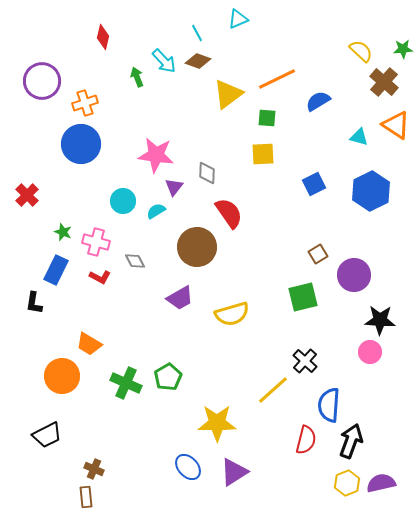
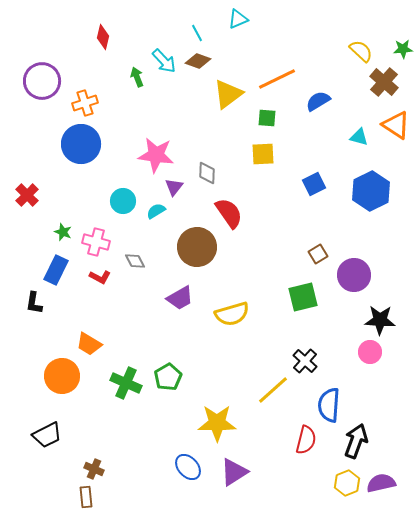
black arrow at (351, 441): moved 5 px right
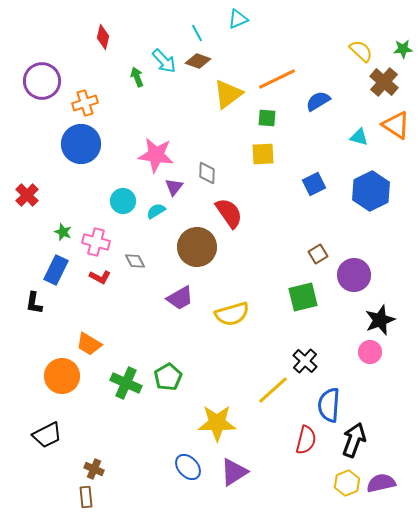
black star at (380, 320): rotated 24 degrees counterclockwise
black arrow at (356, 441): moved 2 px left, 1 px up
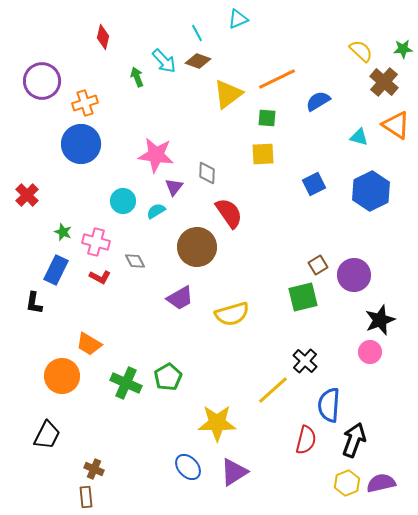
brown square at (318, 254): moved 11 px down
black trapezoid at (47, 435): rotated 36 degrees counterclockwise
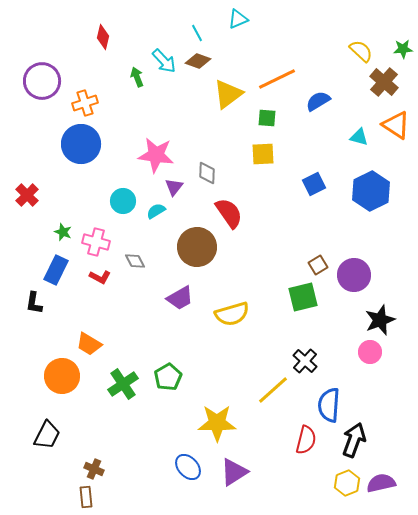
green cross at (126, 383): moved 3 px left, 1 px down; rotated 32 degrees clockwise
